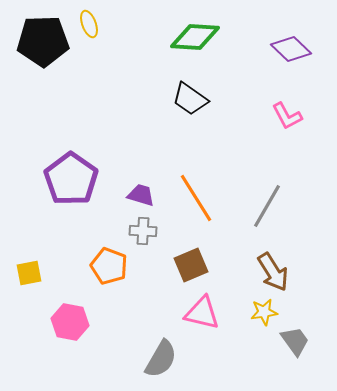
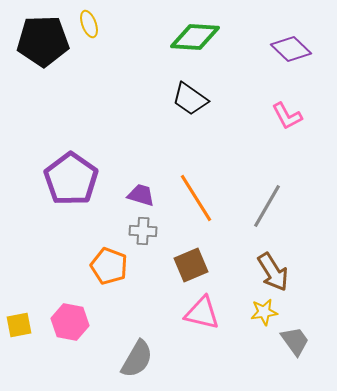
yellow square: moved 10 px left, 52 px down
gray semicircle: moved 24 px left
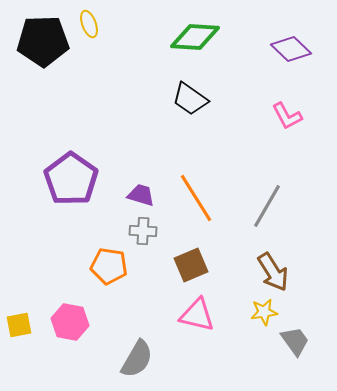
orange pentagon: rotated 12 degrees counterclockwise
pink triangle: moved 5 px left, 2 px down
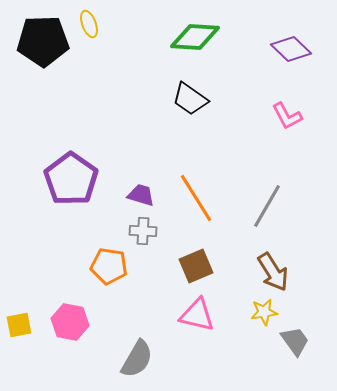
brown square: moved 5 px right, 1 px down
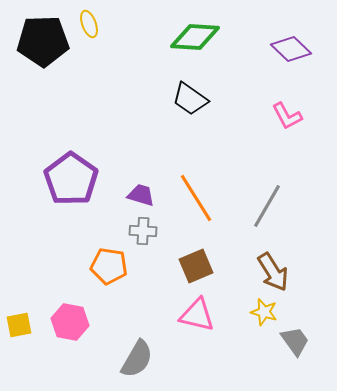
yellow star: rotated 24 degrees clockwise
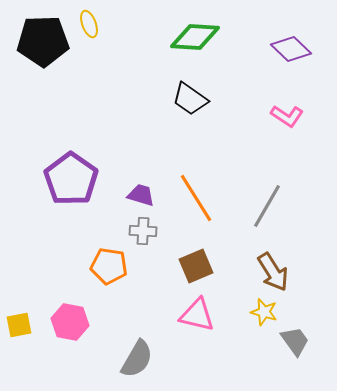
pink L-shape: rotated 28 degrees counterclockwise
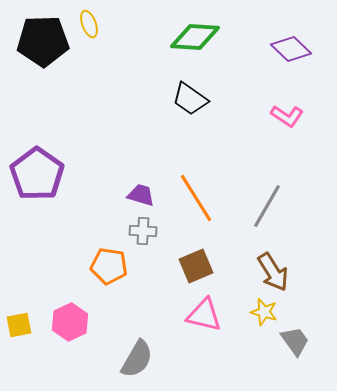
purple pentagon: moved 34 px left, 5 px up
pink triangle: moved 7 px right
pink hexagon: rotated 24 degrees clockwise
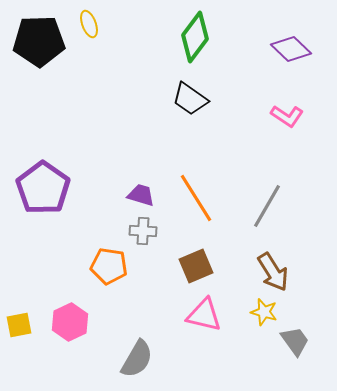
green diamond: rotated 57 degrees counterclockwise
black pentagon: moved 4 px left
purple pentagon: moved 6 px right, 14 px down
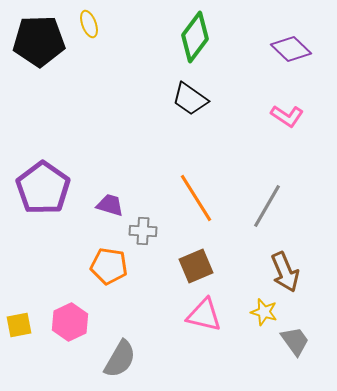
purple trapezoid: moved 31 px left, 10 px down
brown arrow: moved 12 px right; rotated 9 degrees clockwise
gray semicircle: moved 17 px left
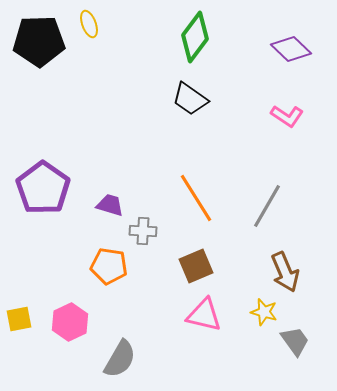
yellow square: moved 6 px up
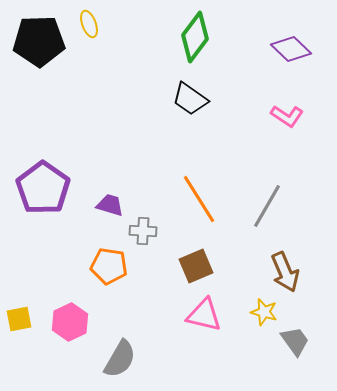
orange line: moved 3 px right, 1 px down
